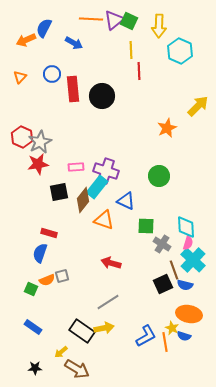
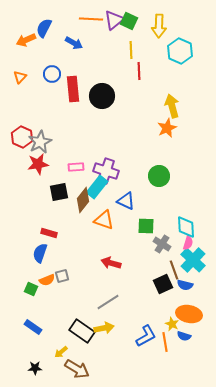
yellow arrow at (198, 106): moved 26 px left; rotated 60 degrees counterclockwise
yellow star at (172, 328): moved 4 px up
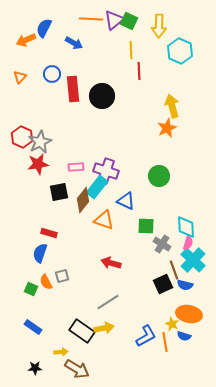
orange semicircle at (47, 280): moved 1 px left, 2 px down; rotated 84 degrees clockwise
yellow arrow at (61, 352): rotated 144 degrees counterclockwise
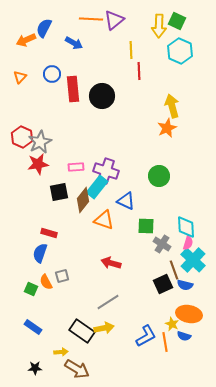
green square at (129, 21): moved 48 px right
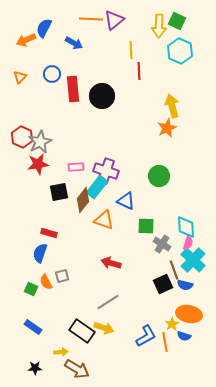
yellow star at (172, 324): rotated 16 degrees clockwise
yellow arrow at (104, 328): rotated 30 degrees clockwise
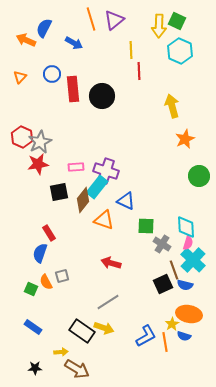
orange line at (91, 19): rotated 70 degrees clockwise
orange arrow at (26, 40): rotated 48 degrees clockwise
orange star at (167, 128): moved 18 px right, 11 px down
green circle at (159, 176): moved 40 px right
red rectangle at (49, 233): rotated 42 degrees clockwise
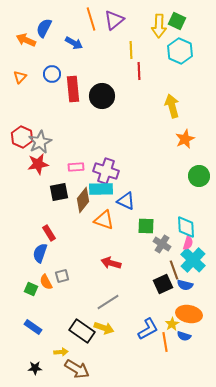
cyan rectangle at (97, 187): moved 4 px right, 2 px down; rotated 50 degrees clockwise
blue L-shape at (146, 336): moved 2 px right, 7 px up
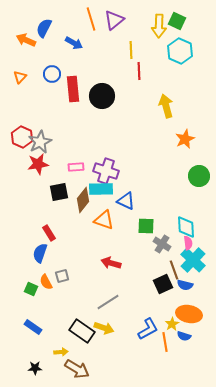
yellow arrow at (172, 106): moved 6 px left
pink semicircle at (188, 243): rotated 24 degrees counterclockwise
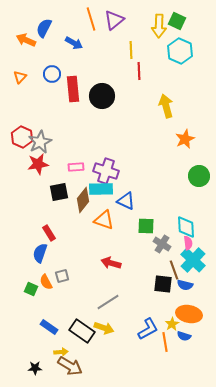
black square at (163, 284): rotated 30 degrees clockwise
blue rectangle at (33, 327): moved 16 px right
brown arrow at (77, 369): moved 7 px left, 3 px up
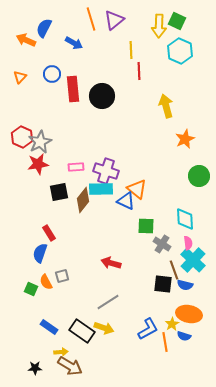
orange triangle at (104, 220): moved 33 px right, 31 px up; rotated 20 degrees clockwise
cyan diamond at (186, 227): moved 1 px left, 8 px up
